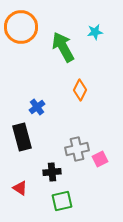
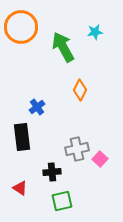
black rectangle: rotated 8 degrees clockwise
pink square: rotated 21 degrees counterclockwise
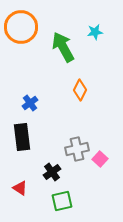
blue cross: moved 7 px left, 4 px up
black cross: rotated 30 degrees counterclockwise
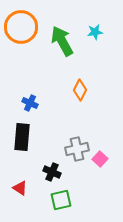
green arrow: moved 1 px left, 6 px up
blue cross: rotated 28 degrees counterclockwise
black rectangle: rotated 12 degrees clockwise
black cross: rotated 30 degrees counterclockwise
green square: moved 1 px left, 1 px up
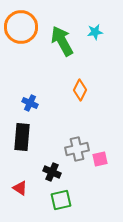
pink square: rotated 35 degrees clockwise
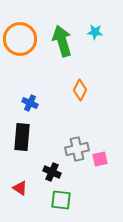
orange circle: moved 1 px left, 12 px down
cyan star: rotated 14 degrees clockwise
green arrow: rotated 12 degrees clockwise
green square: rotated 20 degrees clockwise
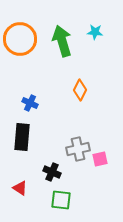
gray cross: moved 1 px right
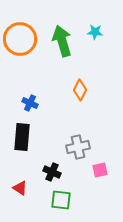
gray cross: moved 2 px up
pink square: moved 11 px down
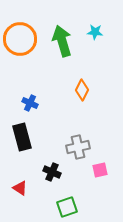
orange diamond: moved 2 px right
black rectangle: rotated 20 degrees counterclockwise
green square: moved 6 px right, 7 px down; rotated 25 degrees counterclockwise
